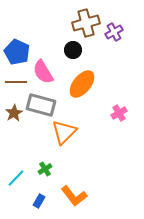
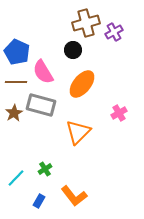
orange triangle: moved 14 px right
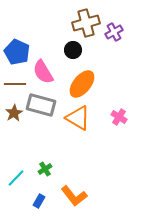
brown line: moved 1 px left, 2 px down
pink cross: moved 4 px down; rotated 28 degrees counterclockwise
orange triangle: moved 14 px up; rotated 44 degrees counterclockwise
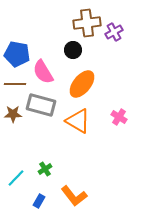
brown cross: moved 1 px right; rotated 8 degrees clockwise
blue pentagon: moved 2 px down; rotated 15 degrees counterclockwise
brown star: moved 1 px left, 1 px down; rotated 30 degrees clockwise
orange triangle: moved 3 px down
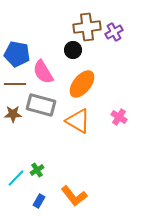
brown cross: moved 4 px down
green cross: moved 8 px left, 1 px down
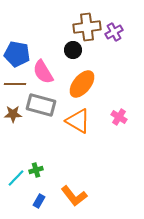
green cross: moved 1 px left; rotated 16 degrees clockwise
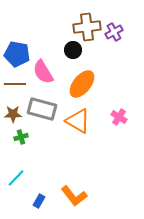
gray rectangle: moved 1 px right, 4 px down
green cross: moved 15 px left, 33 px up
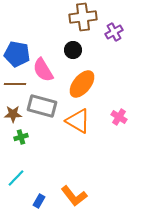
brown cross: moved 4 px left, 10 px up
pink semicircle: moved 2 px up
gray rectangle: moved 3 px up
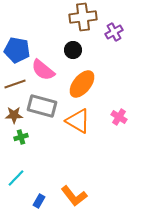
blue pentagon: moved 4 px up
pink semicircle: rotated 20 degrees counterclockwise
brown line: rotated 20 degrees counterclockwise
brown star: moved 1 px right, 1 px down
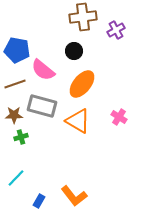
purple cross: moved 2 px right, 2 px up
black circle: moved 1 px right, 1 px down
